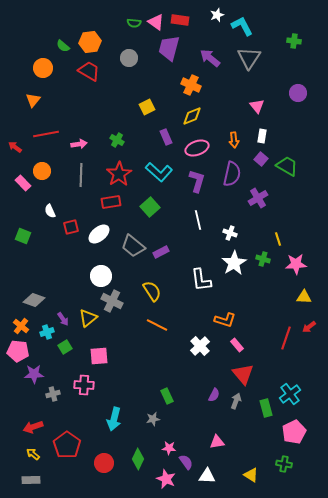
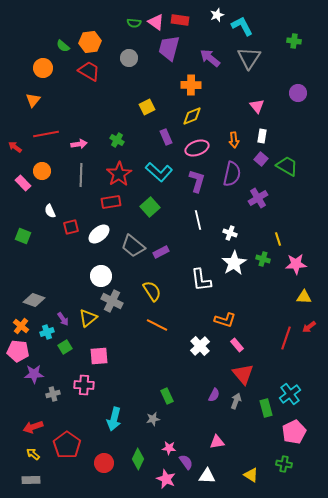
orange cross at (191, 85): rotated 24 degrees counterclockwise
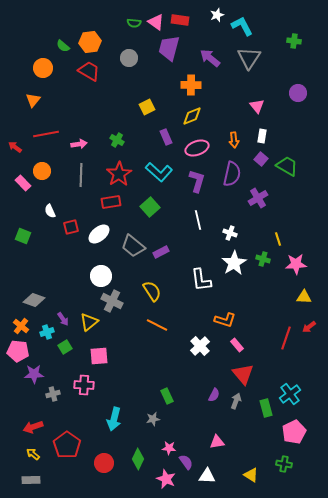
yellow triangle at (88, 318): moved 1 px right, 4 px down
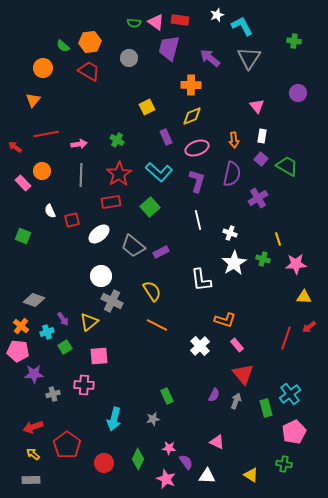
red square at (71, 227): moved 1 px right, 7 px up
pink triangle at (217, 442): rotated 35 degrees clockwise
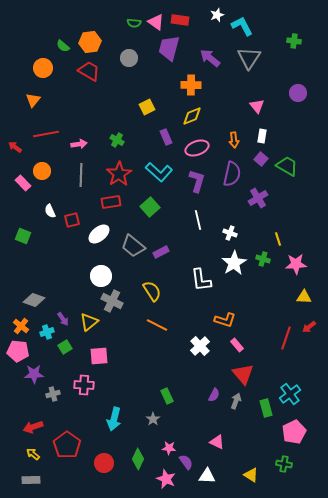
gray star at (153, 419): rotated 24 degrees counterclockwise
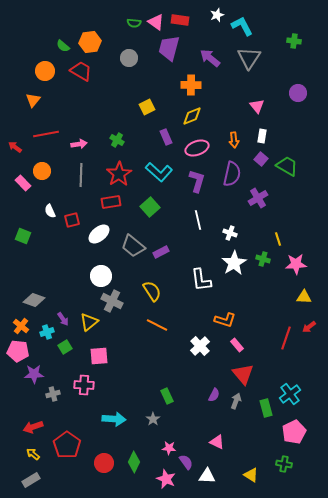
orange circle at (43, 68): moved 2 px right, 3 px down
red trapezoid at (89, 71): moved 8 px left
cyan arrow at (114, 419): rotated 100 degrees counterclockwise
green diamond at (138, 459): moved 4 px left, 3 px down
gray rectangle at (31, 480): rotated 30 degrees counterclockwise
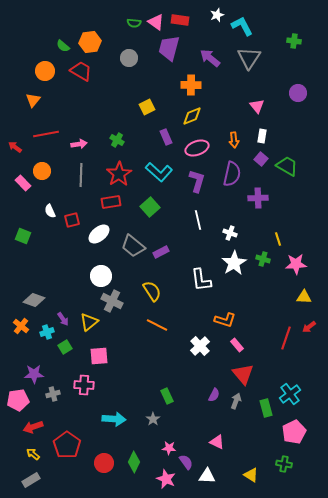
purple cross at (258, 198): rotated 30 degrees clockwise
pink pentagon at (18, 351): moved 49 px down; rotated 15 degrees counterclockwise
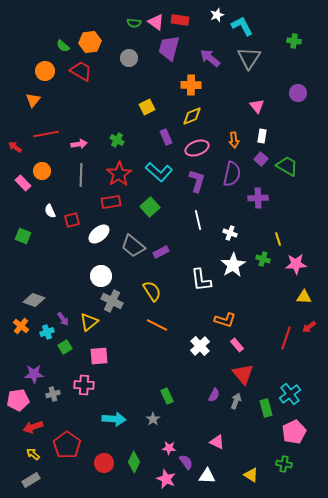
white star at (234, 263): moved 1 px left, 2 px down
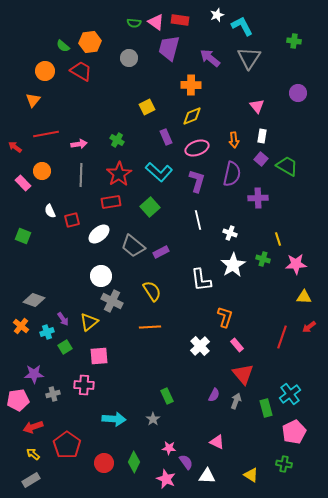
orange L-shape at (225, 320): moved 3 px up; rotated 90 degrees counterclockwise
orange line at (157, 325): moved 7 px left, 2 px down; rotated 30 degrees counterclockwise
red line at (286, 338): moved 4 px left, 1 px up
